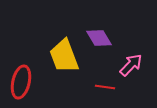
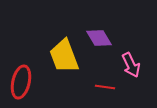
pink arrow: rotated 110 degrees clockwise
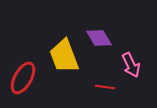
red ellipse: moved 2 px right, 4 px up; rotated 16 degrees clockwise
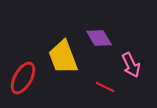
yellow trapezoid: moved 1 px left, 1 px down
red line: rotated 18 degrees clockwise
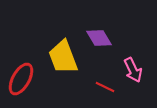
pink arrow: moved 2 px right, 5 px down
red ellipse: moved 2 px left, 1 px down
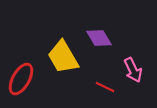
yellow trapezoid: rotated 9 degrees counterclockwise
